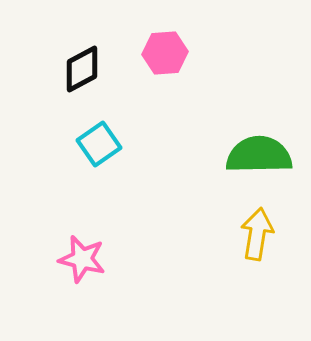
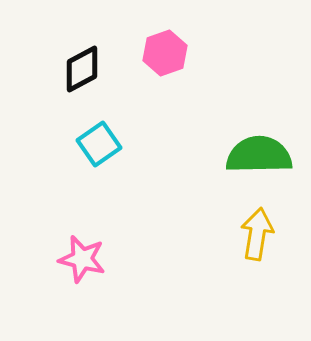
pink hexagon: rotated 15 degrees counterclockwise
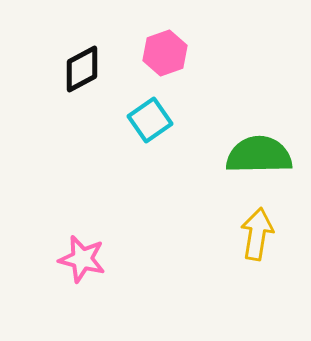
cyan square: moved 51 px right, 24 px up
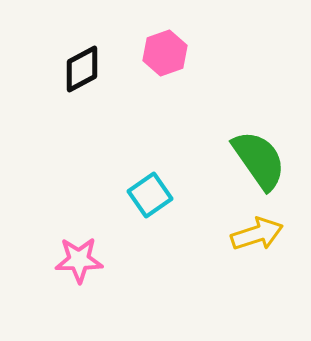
cyan square: moved 75 px down
green semicircle: moved 5 px down; rotated 56 degrees clockwise
yellow arrow: rotated 63 degrees clockwise
pink star: moved 3 px left, 1 px down; rotated 15 degrees counterclockwise
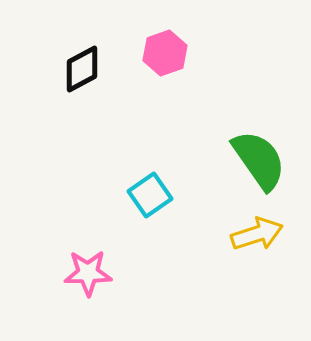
pink star: moved 9 px right, 13 px down
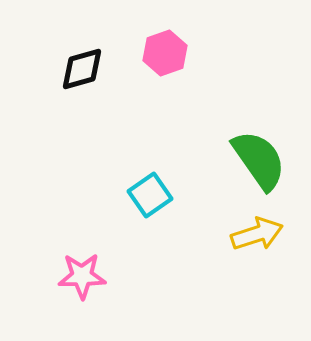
black diamond: rotated 12 degrees clockwise
pink star: moved 6 px left, 3 px down
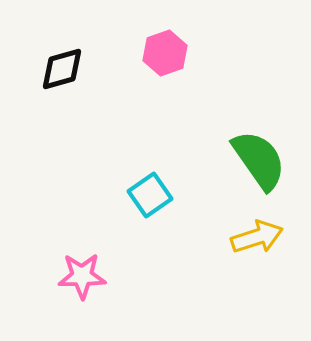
black diamond: moved 20 px left
yellow arrow: moved 3 px down
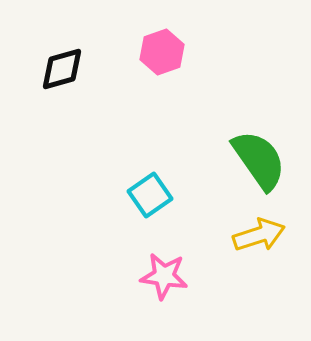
pink hexagon: moved 3 px left, 1 px up
yellow arrow: moved 2 px right, 2 px up
pink star: moved 82 px right; rotated 9 degrees clockwise
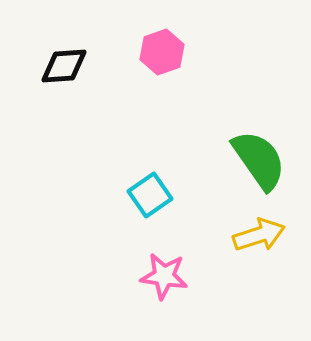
black diamond: moved 2 px right, 3 px up; rotated 12 degrees clockwise
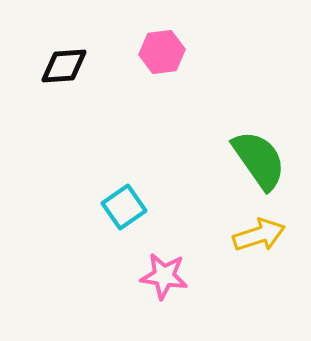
pink hexagon: rotated 12 degrees clockwise
cyan square: moved 26 px left, 12 px down
